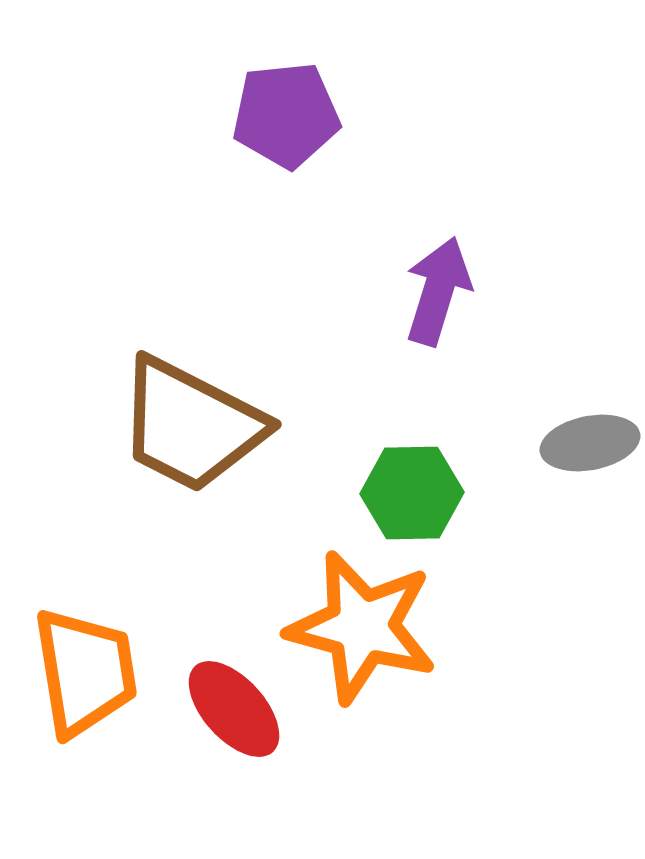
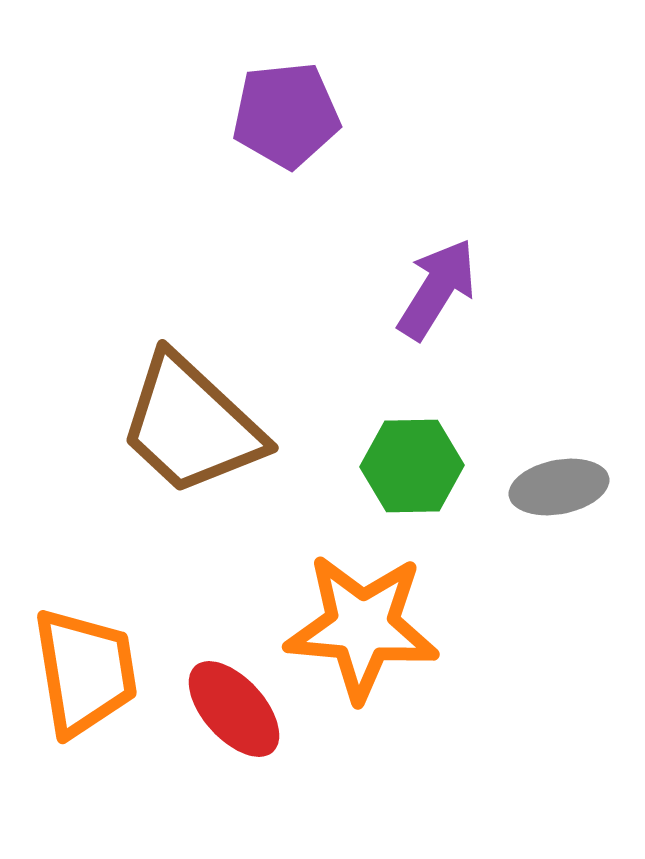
purple arrow: moved 1 px left, 2 px up; rotated 15 degrees clockwise
brown trapezoid: rotated 16 degrees clockwise
gray ellipse: moved 31 px left, 44 px down
green hexagon: moved 27 px up
orange star: rotated 10 degrees counterclockwise
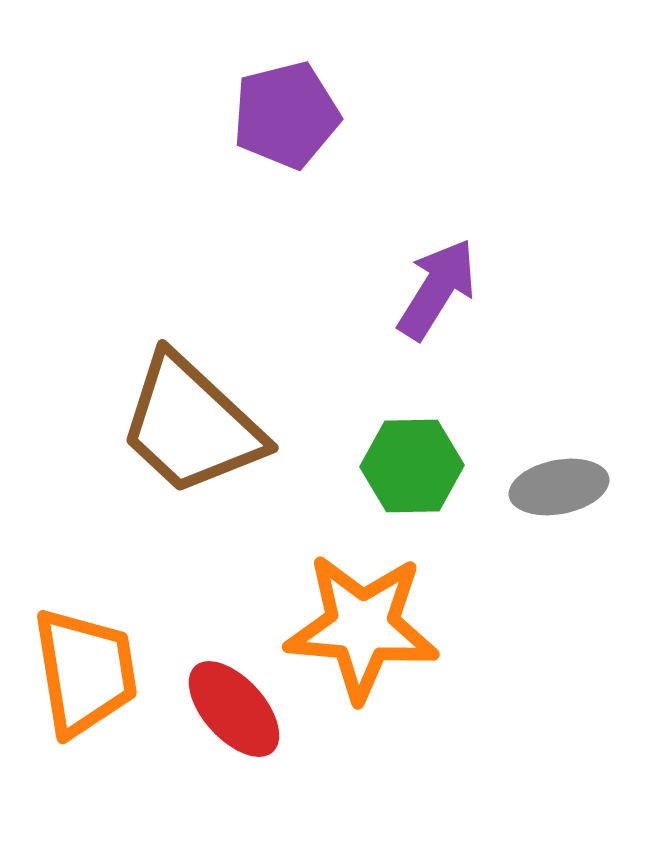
purple pentagon: rotated 8 degrees counterclockwise
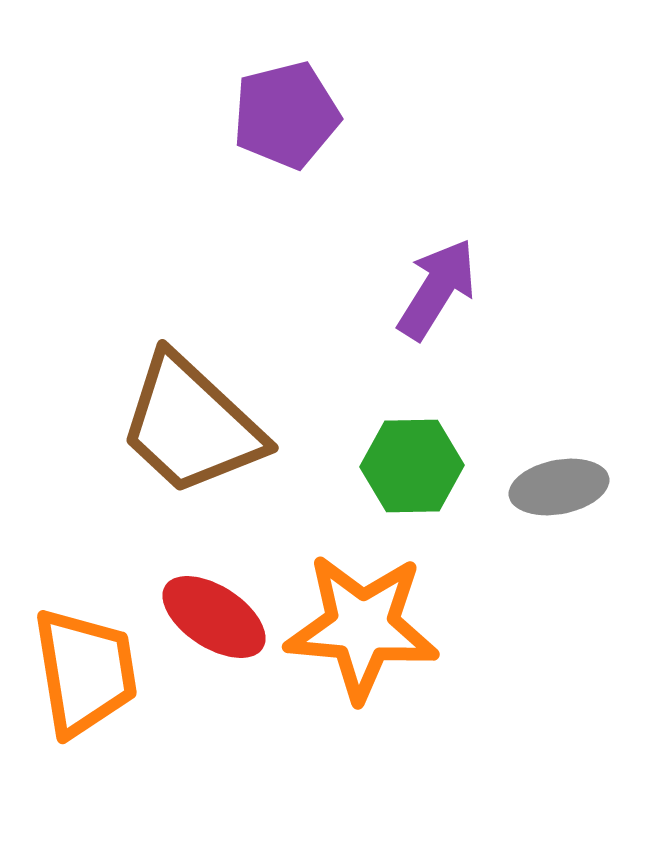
red ellipse: moved 20 px left, 92 px up; rotated 15 degrees counterclockwise
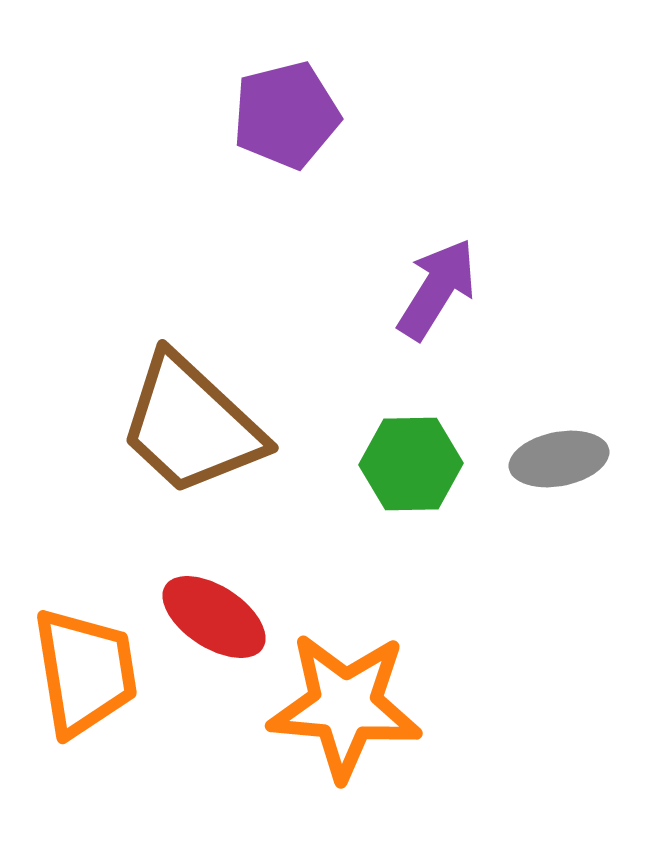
green hexagon: moved 1 px left, 2 px up
gray ellipse: moved 28 px up
orange star: moved 17 px left, 79 px down
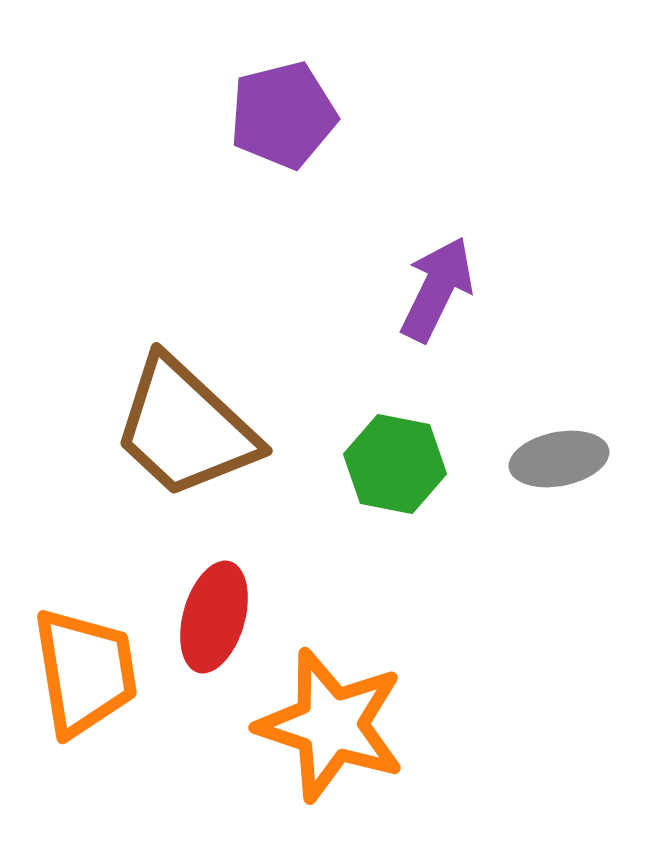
purple pentagon: moved 3 px left
purple arrow: rotated 6 degrees counterclockwise
brown trapezoid: moved 6 px left, 3 px down
green hexagon: moved 16 px left; rotated 12 degrees clockwise
red ellipse: rotated 73 degrees clockwise
orange star: moved 14 px left, 19 px down; rotated 13 degrees clockwise
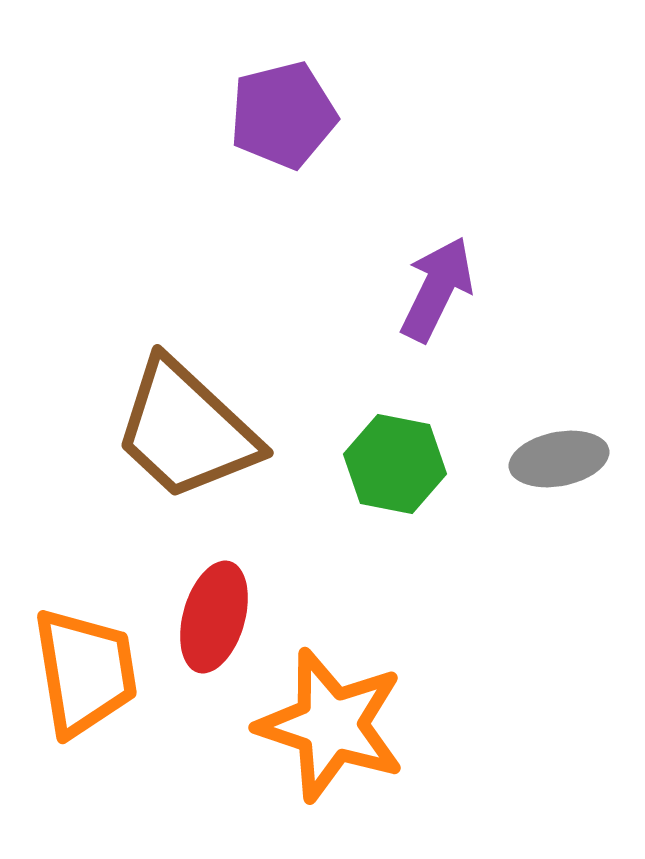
brown trapezoid: moved 1 px right, 2 px down
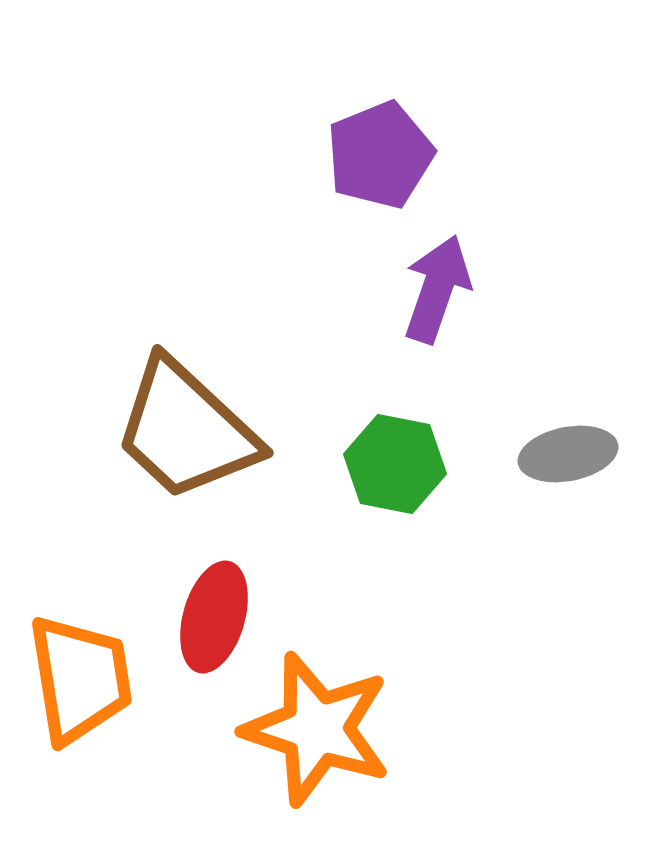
purple pentagon: moved 97 px right, 40 px down; rotated 8 degrees counterclockwise
purple arrow: rotated 7 degrees counterclockwise
gray ellipse: moved 9 px right, 5 px up
orange trapezoid: moved 5 px left, 7 px down
orange star: moved 14 px left, 4 px down
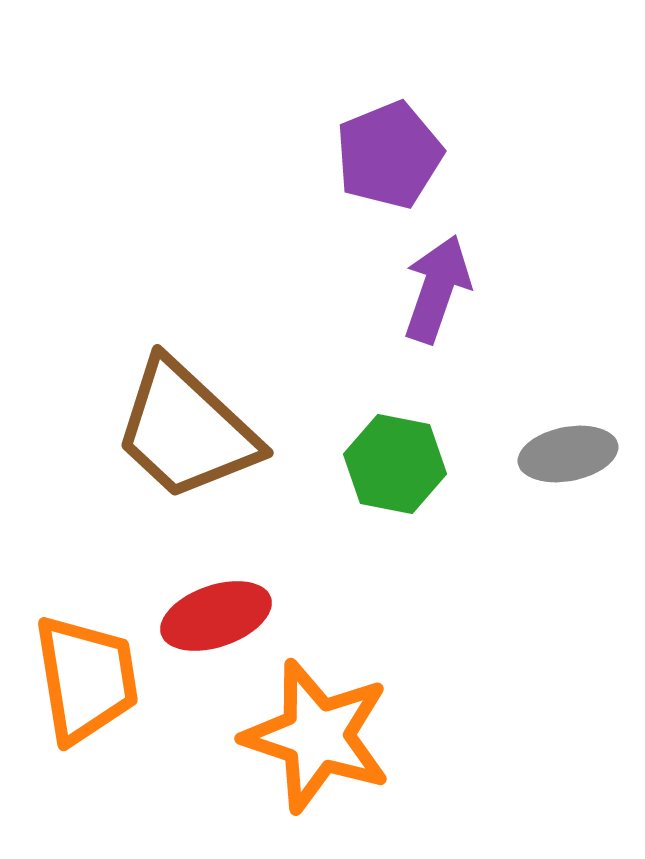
purple pentagon: moved 9 px right
red ellipse: moved 2 px right, 1 px up; rotated 55 degrees clockwise
orange trapezoid: moved 6 px right
orange star: moved 7 px down
